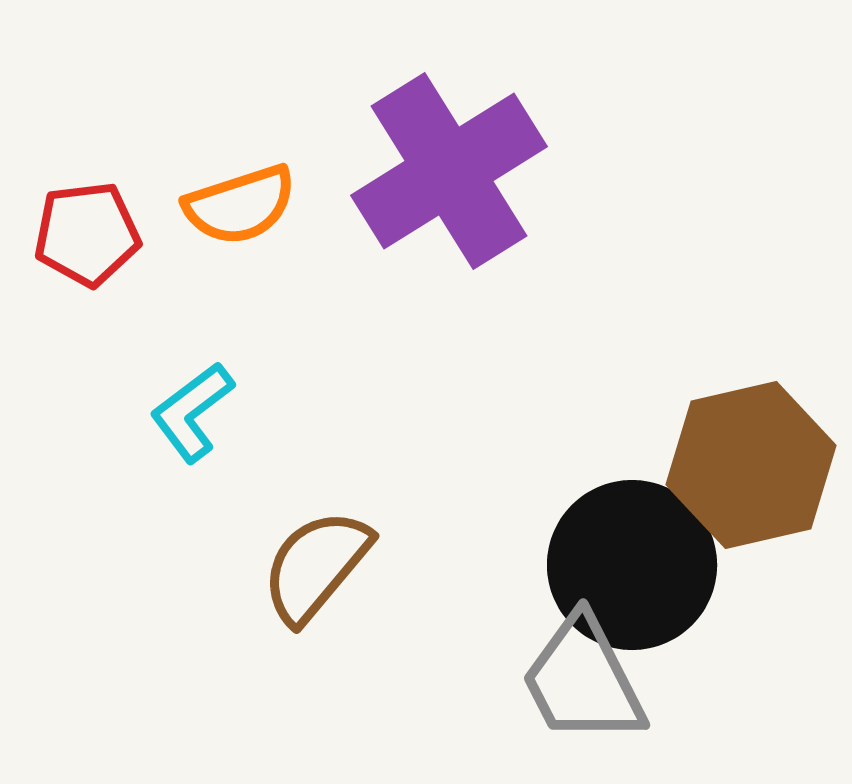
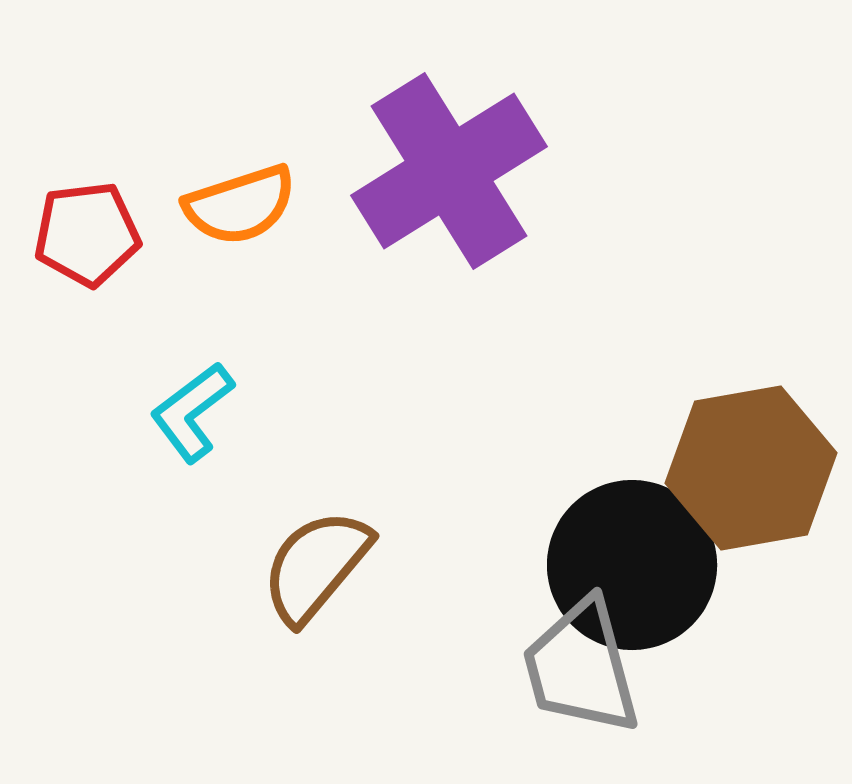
brown hexagon: moved 3 px down; rotated 3 degrees clockwise
gray trapezoid: moved 2 px left, 13 px up; rotated 12 degrees clockwise
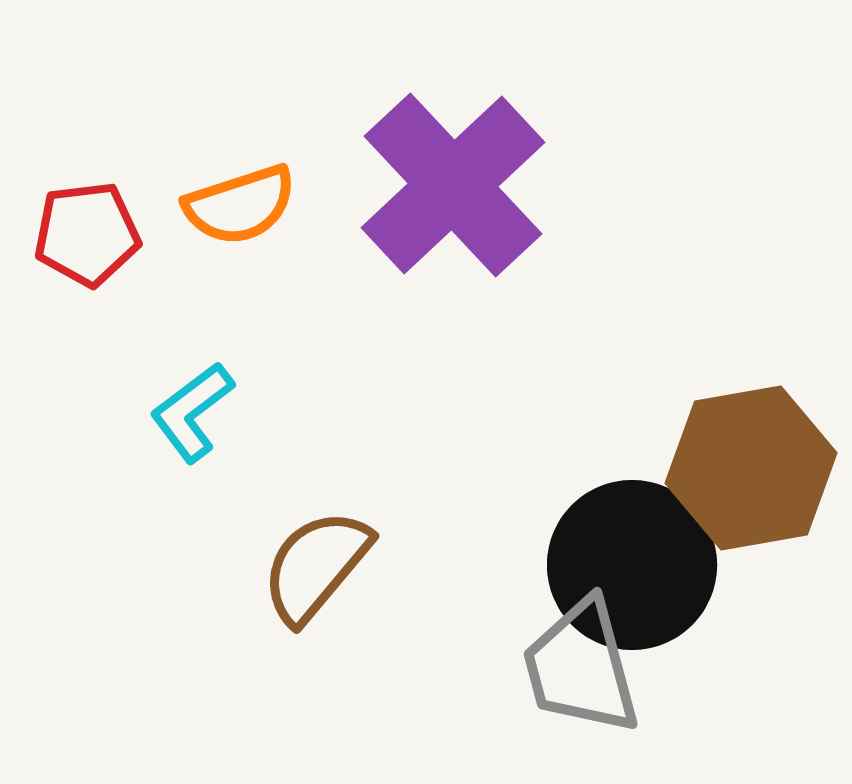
purple cross: moved 4 px right, 14 px down; rotated 11 degrees counterclockwise
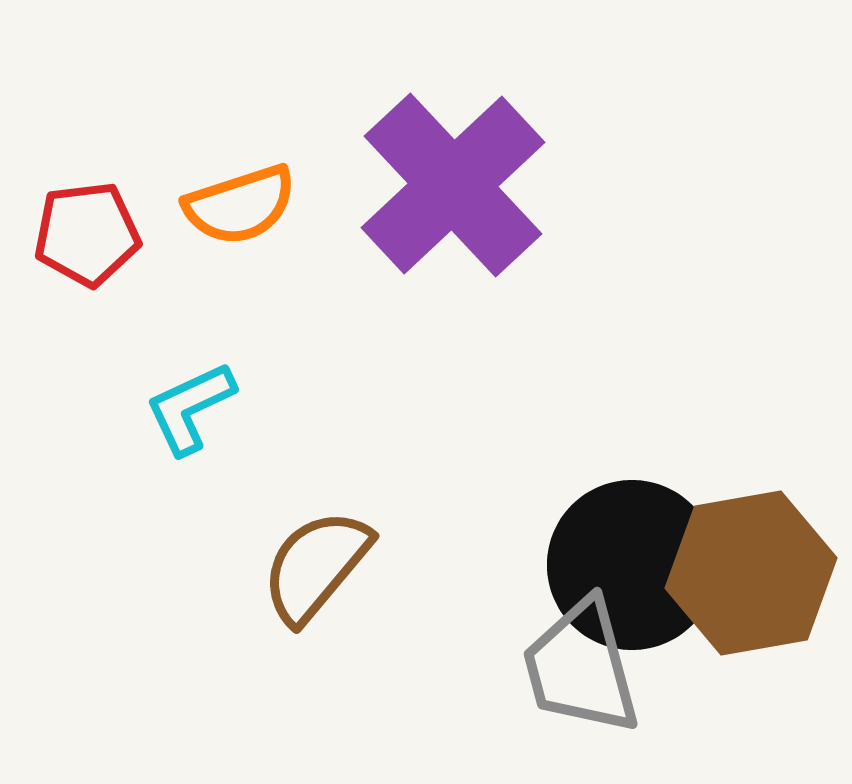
cyan L-shape: moved 2 px left, 4 px up; rotated 12 degrees clockwise
brown hexagon: moved 105 px down
